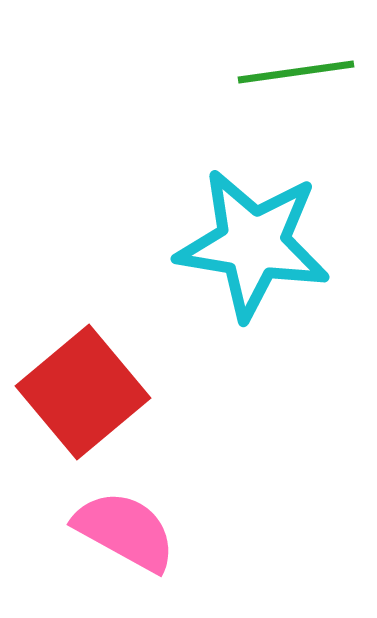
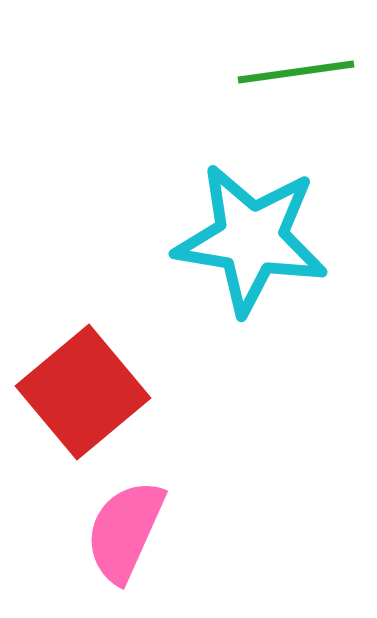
cyan star: moved 2 px left, 5 px up
pink semicircle: rotated 95 degrees counterclockwise
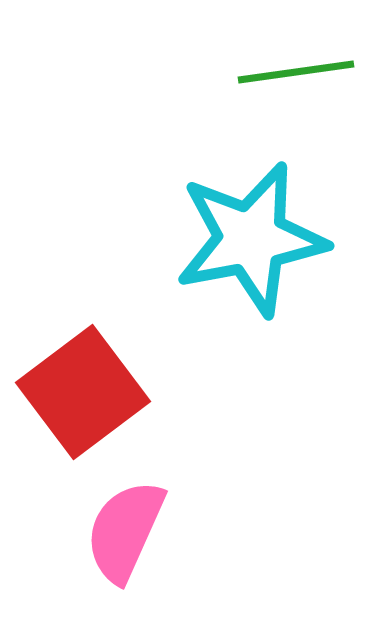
cyan star: rotated 20 degrees counterclockwise
red square: rotated 3 degrees clockwise
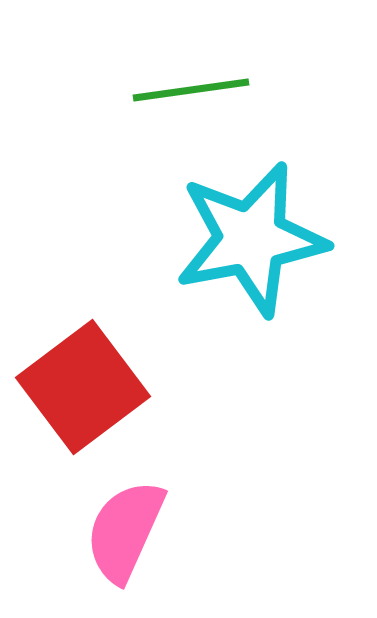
green line: moved 105 px left, 18 px down
red square: moved 5 px up
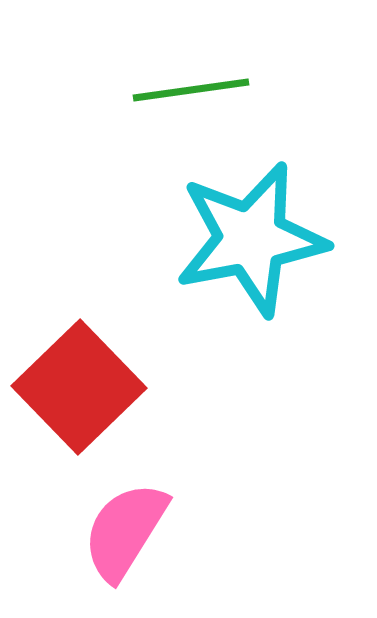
red square: moved 4 px left; rotated 7 degrees counterclockwise
pink semicircle: rotated 8 degrees clockwise
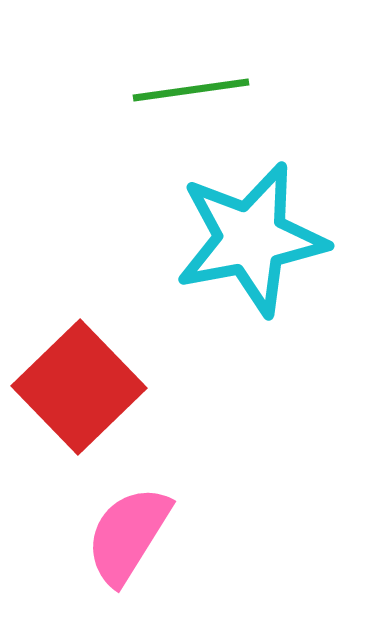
pink semicircle: moved 3 px right, 4 px down
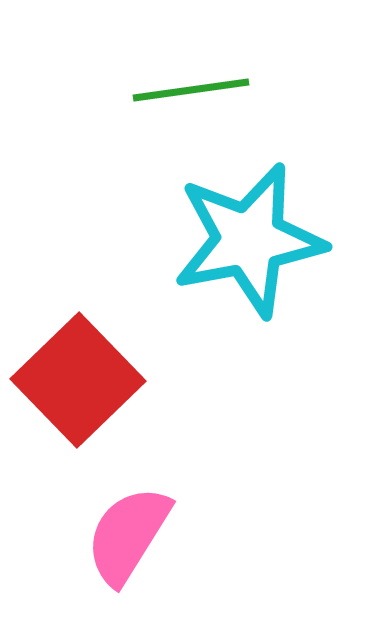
cyan star: moved 2 px left, 1 px down
red square: moved 1 px left, 7 px up
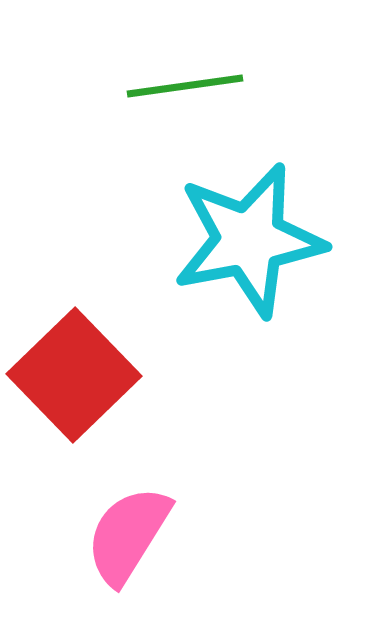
green line: moved 6 px left, 4 px up
red square: moved 4 px left, 5 px up
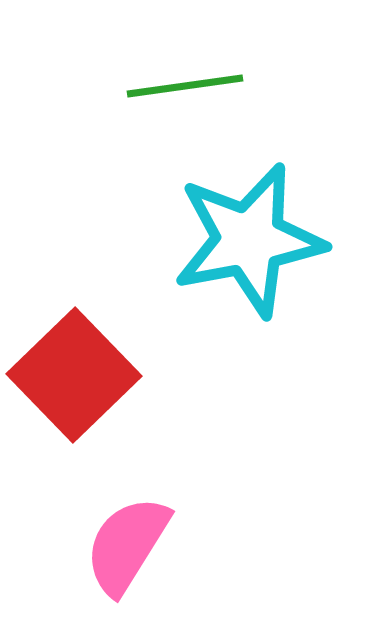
pink semicircle: moved 1 px left, 10 px down
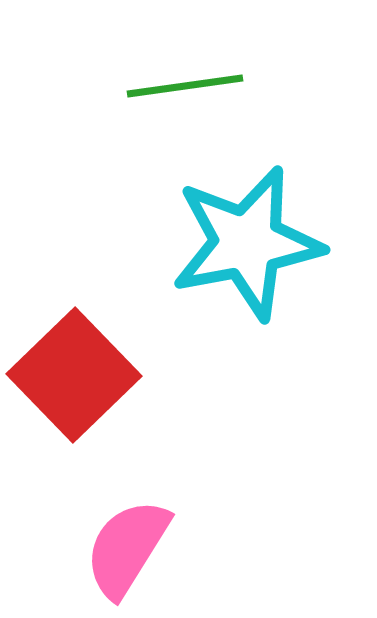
cyan star: moved 2 px left, 3 px down
pink semicircle: moved 3 px down
